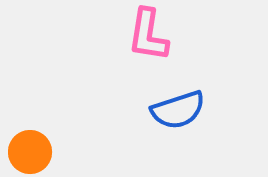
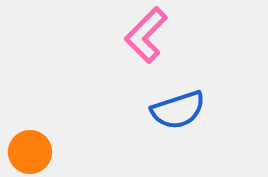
pink L-shape: moved 2 px left; rotated 36 degrees clockwise
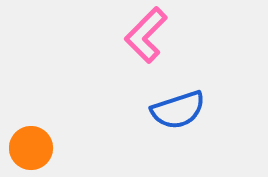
orange circle: moved 1 px right, 4 px up
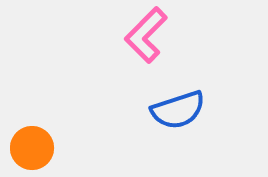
orange circle: moved 1 px right
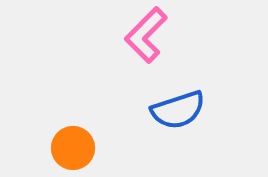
orange circle: moved 41 px right
